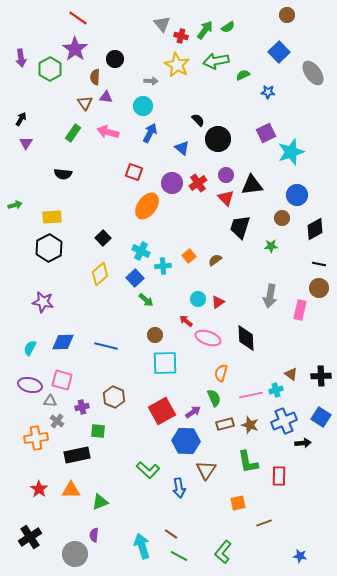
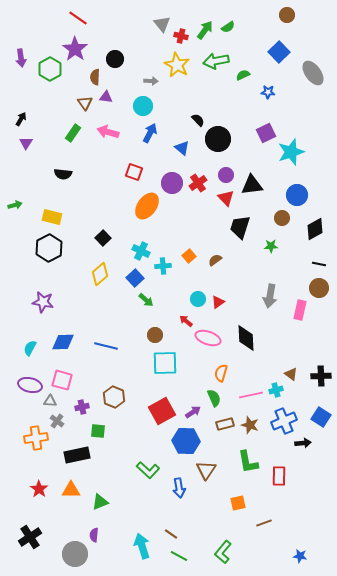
yellow rectangle at (52, 217): rotated 18 degrees clockwise
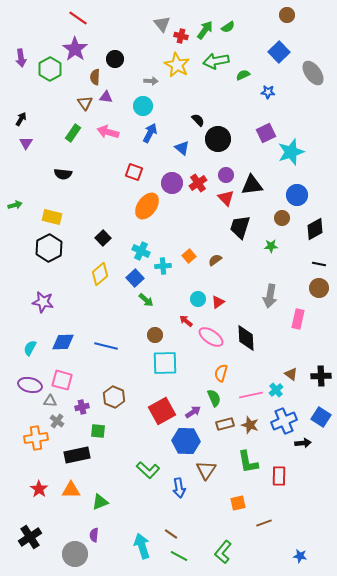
pink rectangle at (300, 310): moved 2 px left, 9 px down
pink ellipse at (208, 338): moved 3 px right, 1 px up; rotated 15 degrees clockwise
cyan cross at (276, 390): rotated 24 degrees counterclockwise
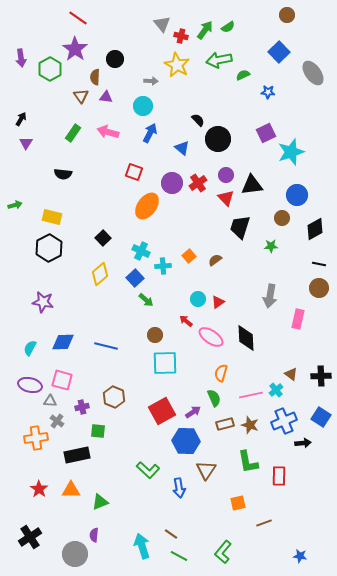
green arrow at (216, 61): moved 3 px right, 1 px up
brown triangle at (85, 103): moved 4 px left, 7 px up
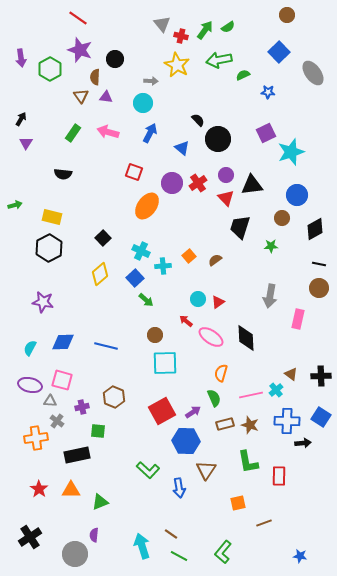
purple star at (75, 49): moved 5 px right, 1 px down; rotated 15 degrees counterclockwise
cyan circle at (143, 106): moved 3 px up
blue cross at (284, 421): moved 3 px right; rotated 25 degrees clockwise
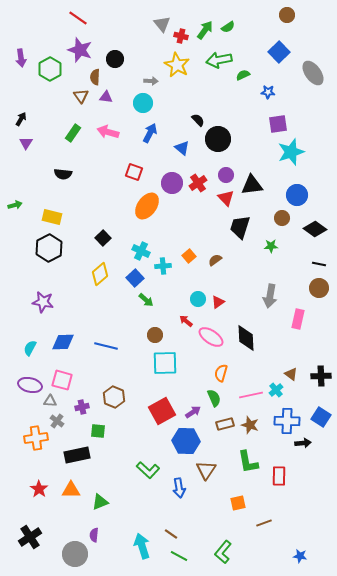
purple square at (266, 133): moved 12 px right, 9 px up; rotated 18 degrees clockwise
black diamond at (315, 229): rotated 65 degrees clockwise
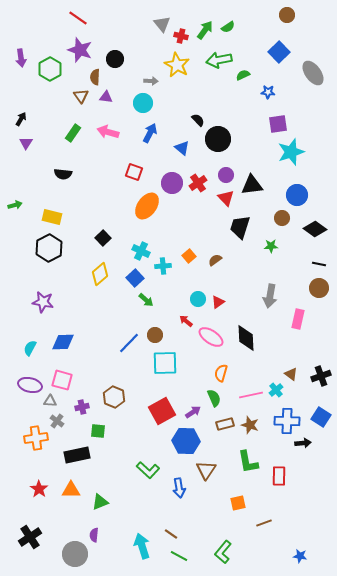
blue line at (106, 346): moved 23 px right, 3 px up; rotated 60 degrees counterclockwise
black cross at (321, 376): rotated 18 degrees counterclockwise
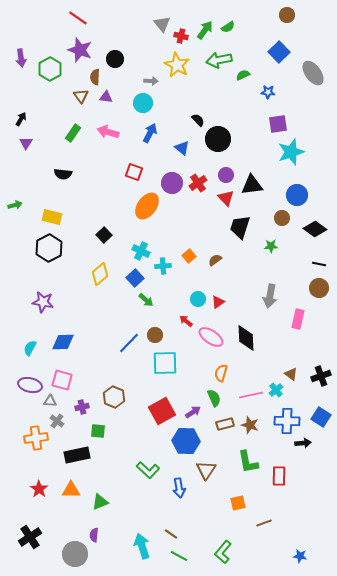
black square at (103, 238): moved 1 px right, 3 px up
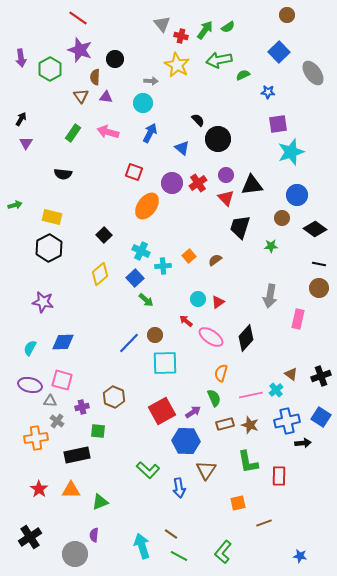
black diamond at (246, 338): rotated 44 degrees clockwise
blue cross at (287, 421): rotated 15 degrees counterclockwise
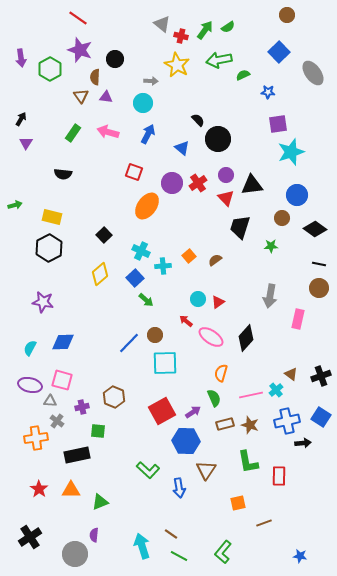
gray triangle at (162, 24): rotated 12 degrees counterclockwise
blue arrow at (150, 133): moved 2 px left, 1 px down
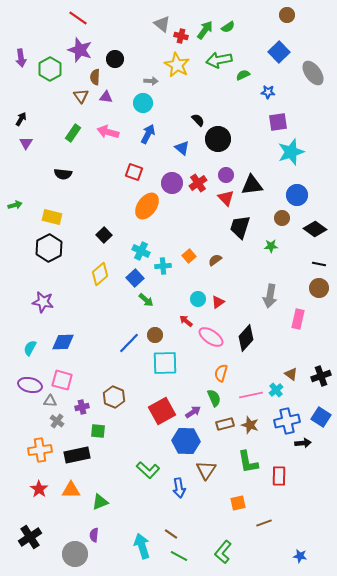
purple square at (278, 124): moved 2 px up
orange cross at (36, 438): moved 4 px right, 12 px down
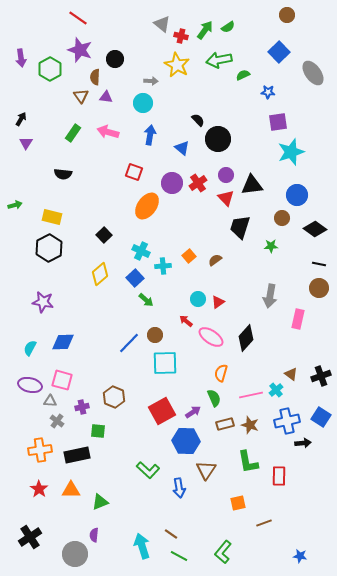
blue arrow at (148, 134): moved 2 px right, 1 px down; rotated 18 degrees counterclockwise
